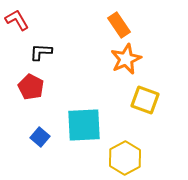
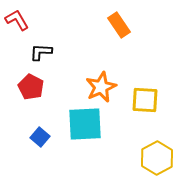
orange star: moved 25 px left, 28 px down
yellow square: rotated 16 degrees counterclockwise
cyan square: moved 1 px right, 1 px up
yellow hexagon: moved 32 px right
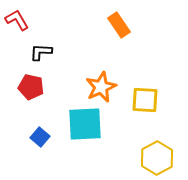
red pentagon: rotated 15 degrees counterclockwise
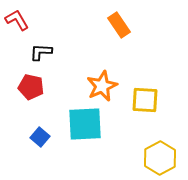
orange star: moved 1 px right, 1 px up
yellow hexagon: moved 3 px right
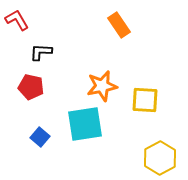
orange star: rotated 12 degrees clockwise
cyan square: rotated 6 degrees counterclockwise
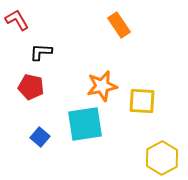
yellow square: moved 3 px left, 1 px down
yellow hexagon: moved 2 px right
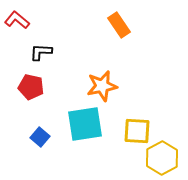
red L-shape: rotated 20 degrees counterclockwise
yellow square: moved 5 px left, 30 px down
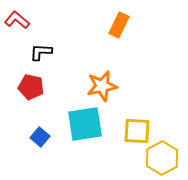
orange rectangle: rotated 60 degrees clockwise
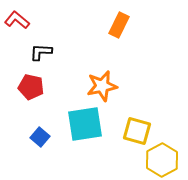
yellow square: rotated 12 degrees clockwise
yellow hexagon: moved 2 px down
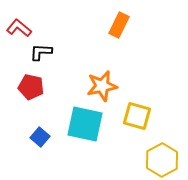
red L-shape: moved 2 px right, 8 px down
cyan square: rotated 21 degrees clockwise
yellow square: moved 15 px up
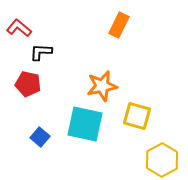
red pentagon: moved 3 px left, 3 px up
